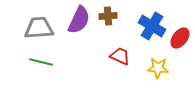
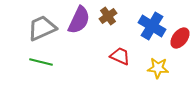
brown cross: rotated 30 degrees counterclockwise
gray trapezoid: moved 3 px right; rotated 20 degrees counterclockwise
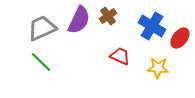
green line: rotated 30 degrees clockwise
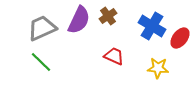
red trapezoid: moved 6 px left
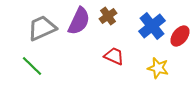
purple semicircle: moved 1 px down
blue cross: rotated 20 degrees clockwise
red ellipse: moved 2 px up
green line: moved 9 px left, 4 px down
yellow star: rotated 10 degrees clockwise
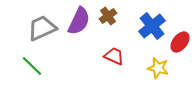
red ellipse: moved 6 px down
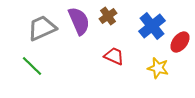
purple semicircle: rotated 48 degrees counterclockwise
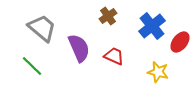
purple semicircle: moved 27 px down
gray trapezoid: rotated 64 degrees clockwise
yellow star: moved 4 px down
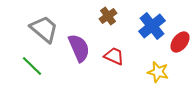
gray trapezoid: moved 2 px right, 1 px down
